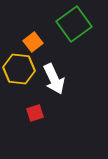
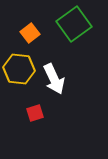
orange square: moved 3 px left, 9 px up
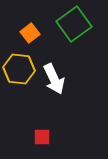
red square: moved 7 px right, 24 px down; rotated 18 degrees clockwise
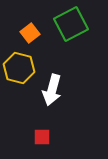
green square: moved 3 px left; rotated 8 degrees clockwise
yellow hexagon: moved 1 px up; rotated 8 degrees clockwise
white arrow: moved 2 px left, 11 px down; rotated 40 degrees clockwise
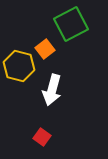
orange square: moved 15 px right, 16 px down
yellow hexagon: moved 2 px up
red square: rotated 36 degrees clockwise
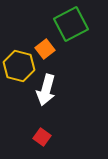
white arrow: moved 6 px left
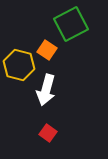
orange square: moved 2 px right, 1 px down; rotated 18 degrees counterclockwise
yellow hexagon: moved 1 px up
red square: moved 6 px right, 4 px up
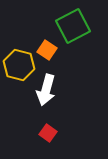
green square: moved 2 px right, 2 px down
